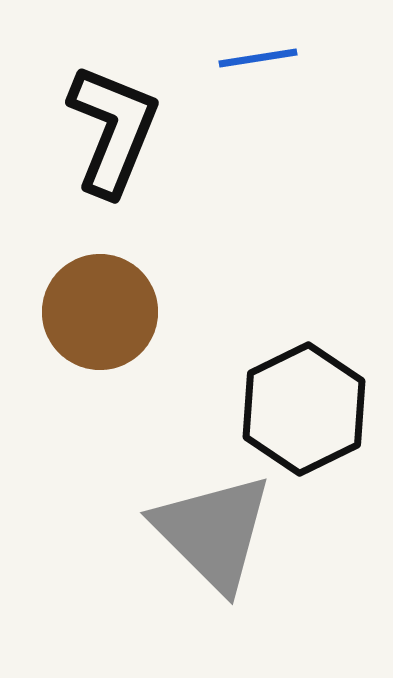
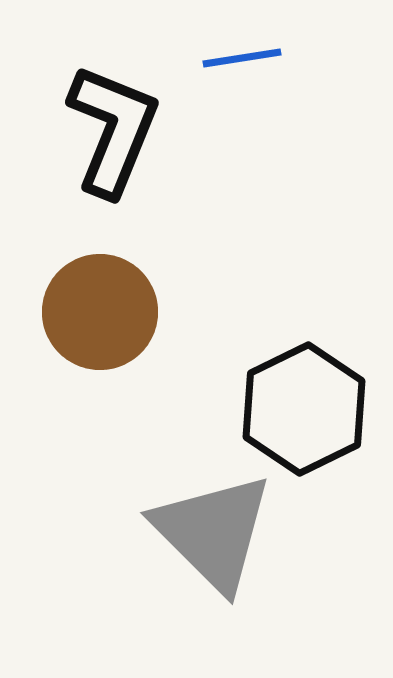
blue line: moved 16 px left
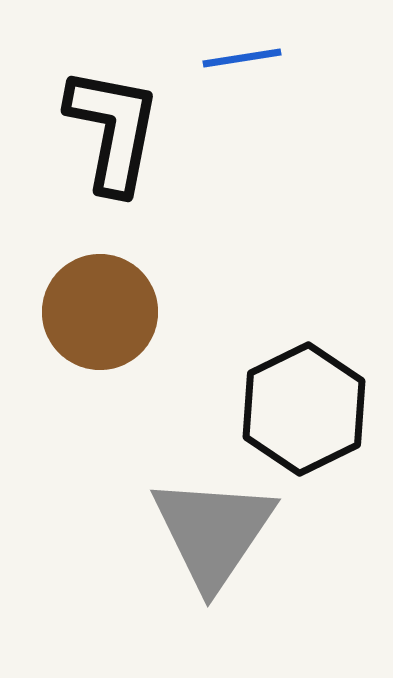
black L-shape: rotated 11 degrees counterclockwise
gray triangle: rotated 19 degrees clockwise
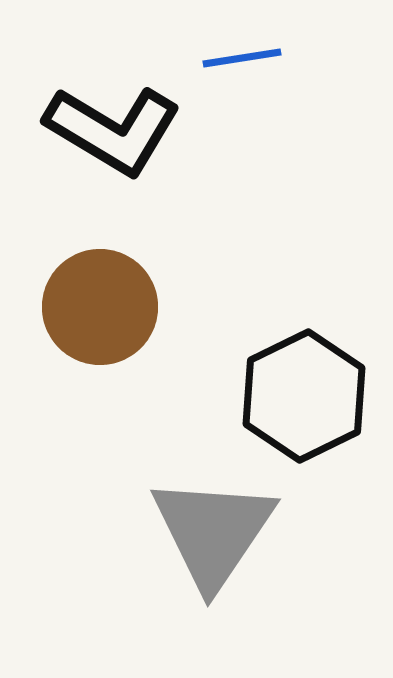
black L-shape: rotated 110 degrees clockwise
brown circle: moved 5 px up
black hexagon: moved 13 px up
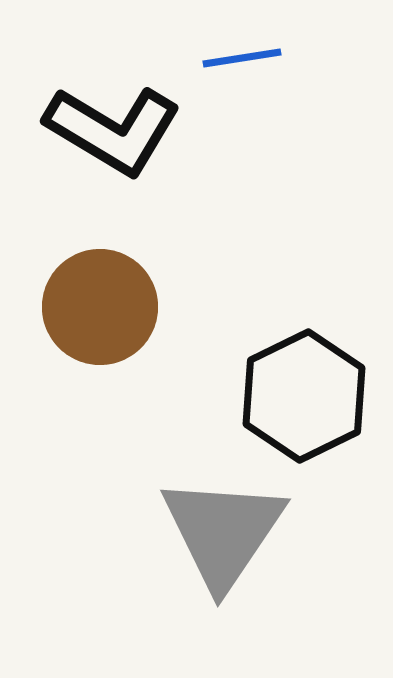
gray triangle: moved 10 px right
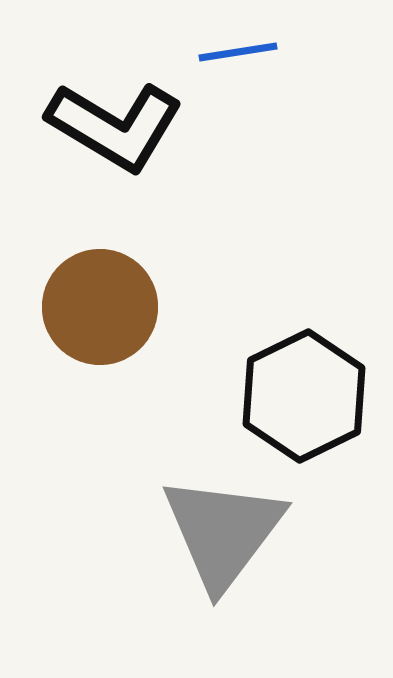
blue line: moved 4 px left, 6 px up
black L-shape: moved 2 px right, 4 px up
gray triangle: rotated 3 degrees clockwise
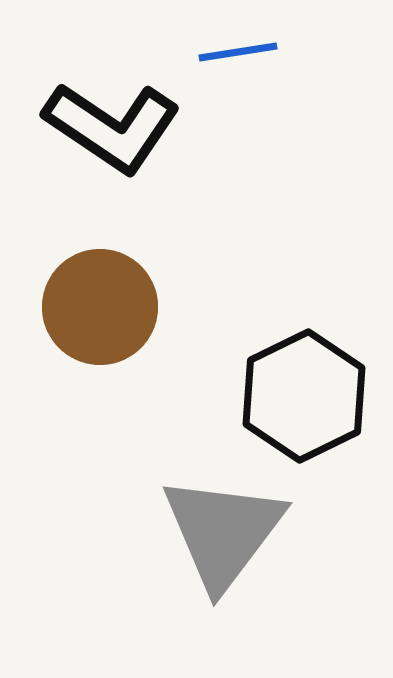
black L-shape: moved 3 px left, 1 px down; rotated 3 degrees clockwise
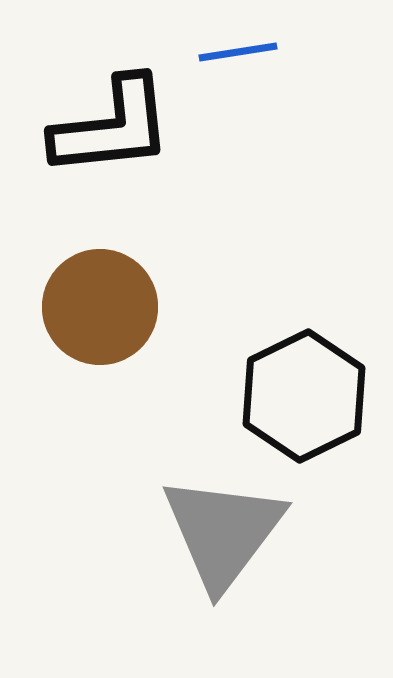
black L-shape: rotated 40 degrees counterclockwise
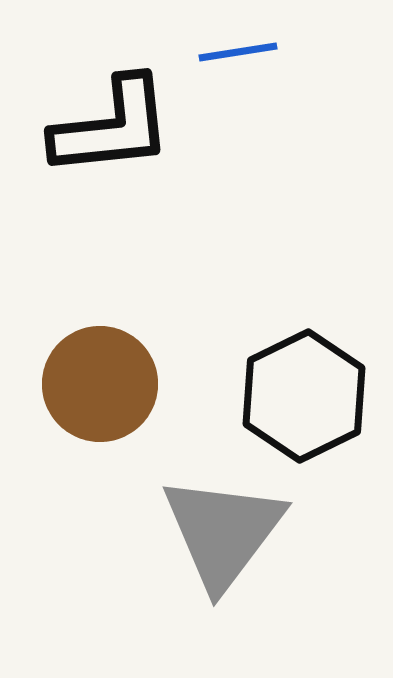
brown circle: moved 77 px down
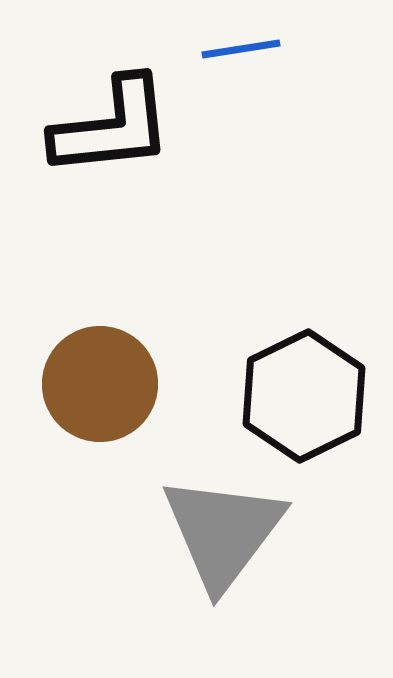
blue line: moved 3 px right, 3 px up
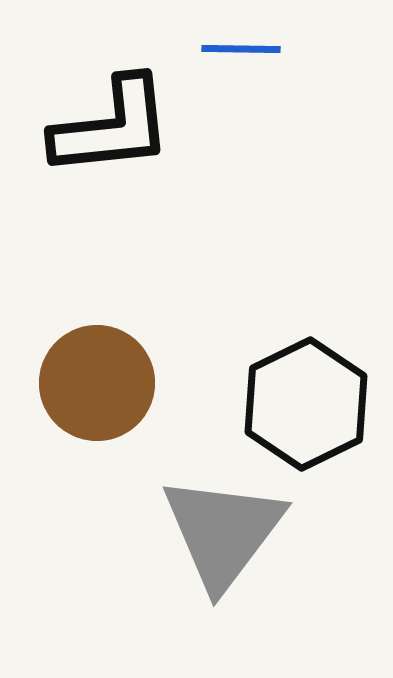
blue line: rotated 10 degrees clockwise
brown circle: moved 3 px left, 1 px up
black hexagon: moved 2 px right, 8 px down
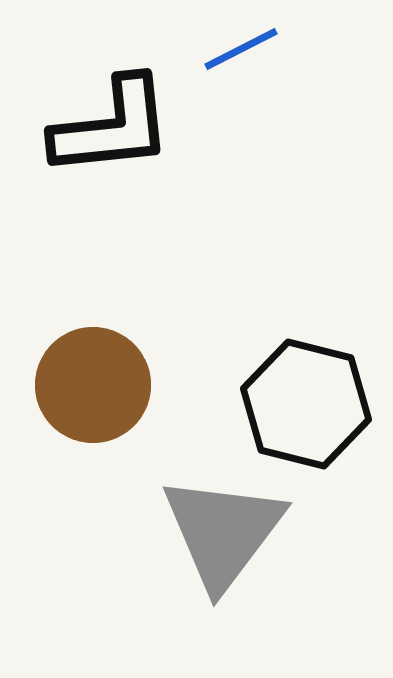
blue line: rotated 28 degrees counterclockwise
brown circle: moved 4 px left, 2 px down
black hexagon: rotated 20 degrees counterclockwise
